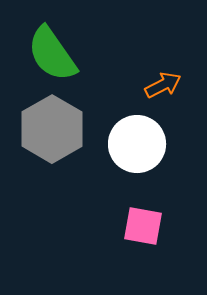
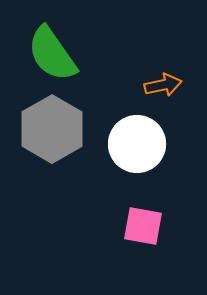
orange arrow: rotated 15 degrees clockwise
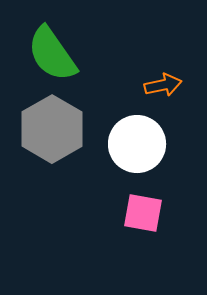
pink square: moved 13 px up
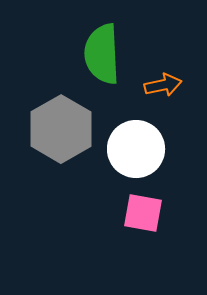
green semicircle: moved 50 px right; rotated 32 degrees clockwise
gray hexagon: moved 9 px right
white circle: moved 1 px left, 5 px down
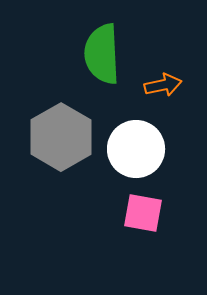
gray hexagon: moved 8 px down
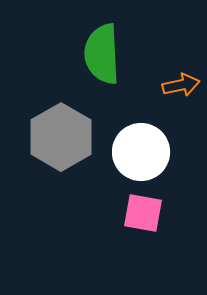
orange arrow: moved 18 px right
white circle: moved 5 px right, 3 px down
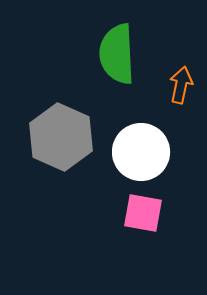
green semicircle: moved 15 px right
orange arrow: rotated 66 degrees counterclockwise
gray hexagon: rotated 6 degrees counterclockwise
